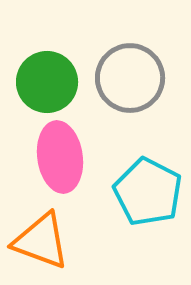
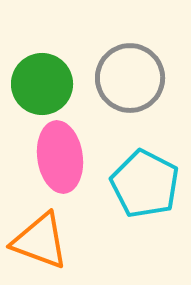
green circle: moved 5 px left, 2 px down
cyan pentagon: moved 3 px left, 8 px up
orange triangle: moved 1 px left
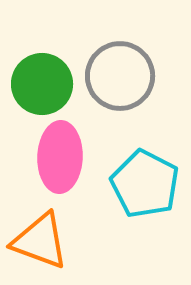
gray circle: moved 10 px left, 2 px up
pink ellipse: rotated 10 degrees clockwise
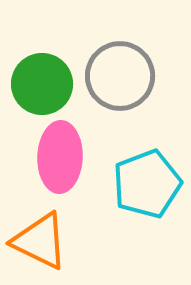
cyan pentagon: moved 2 px right; rotated 24 degrees clockwise
orange triangle: rotated 6 degrees clockwise
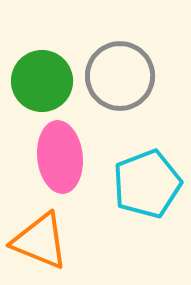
green circle: moved 3 px up
pink ellipse: rotated 8 degrees counterclockwise
orange triangle: rotated 4 degrees counterclockwise
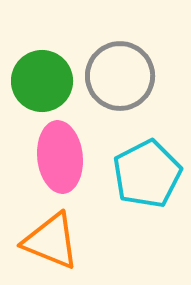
cyan pentagon: moved 10 px up; rotated 6 degrees counterclockwise
orange triangle: moved 11 px right
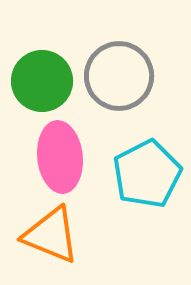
gray circle: moved 1 px left
orange triangle: moved 6 px up
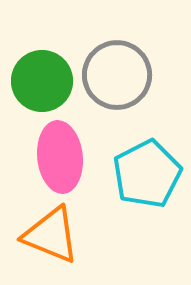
gray circle: moved 2 px left, 1 px up
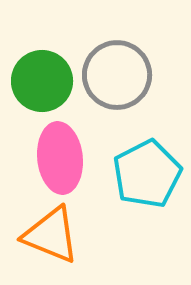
pink ellipse: moved 1 px down
